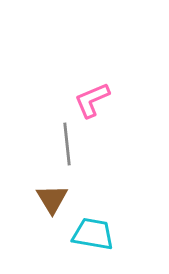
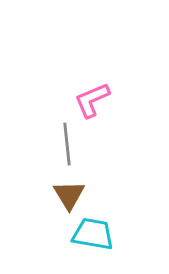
brown triangle: moved 17 px right, 4 px up
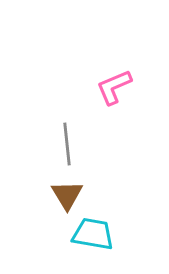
pink L-shape: moved 22 px right, 13 px up
brown triangle: moved 2 px left
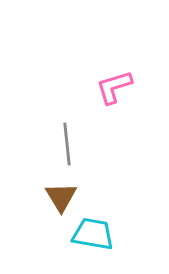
pink L-shape: rotated 6 degrees clockwise
brown triangle: moved 6 px left, 2 px down
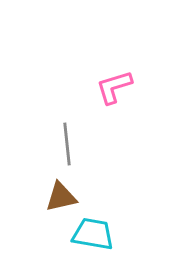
brown triangle: rotated 48 degrees clockwise
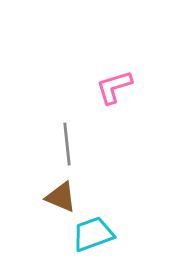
brown triangle: rotated 36 degrees clockwise
cyan trapezoid: rotated 30 degrees counterclockwise
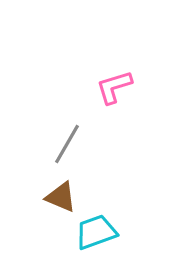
gray line: rotated 36 degrees clockwise
cyan trapezoid: moved 3 px right, 2 px up
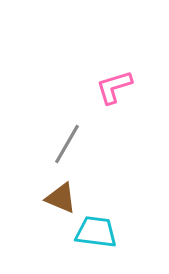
brown triangle: moved 1 px down
cyan trapezoid: rotated 27 degrees clockwise
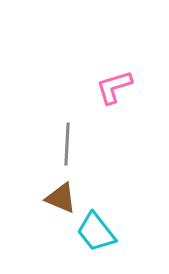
gray line: rotated 27 degrees counterclockwise
cyan trapezoid: rotated 135 degrees counterclockwise
